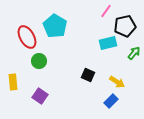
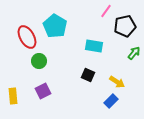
cyan rectangle: moved 14 px left, 3 px down; rotated 24 degrees clockwise
yellow rectangle: moved 14 px down
purple square: moved 3 px right, 5 px up; rotated 28 degrees clockwise
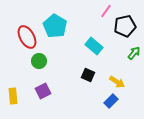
cyan rectangle: rotated 30 degrees clockwise
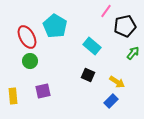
cyan rectangle: moved 2 px left
green arrow: moved 1 px left
green circle: moved 9 px left
purple square: rotated 14 degrees clockwise
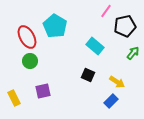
cyan rectangle: moved 3 px right
yellow rectangle: moved 1 px right, 2 px down; rotated 21 degrees counterclockwise
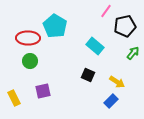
red ellipse: moved 1 px right, 1 px down; rotated 60 degrees counterclockwise
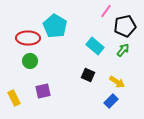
green arrow: moved 10 px left, 3 px up
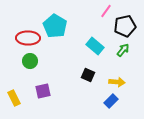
yellow arrow: rotated 28 degrees counterclockwise
